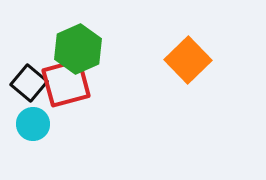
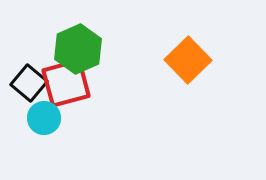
cyan circle: moved 11 px right, 6 px up
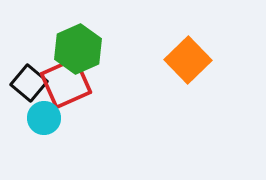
red square: rotated 9 degrees counterclockwise
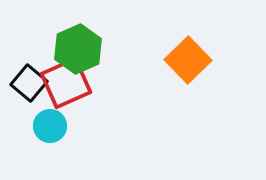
cyan circle: moved 6 px right, 8 px down
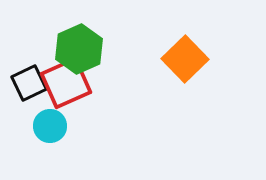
green hexagon: moved 1 px right
orange square: moved 3 px left, 1 px up
black square: rotated 24 degrees clockwise
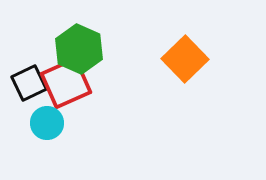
green hexagon: rotated 12 degrees counterclockwise
cyan circle: moved 3 px left, 3 px up
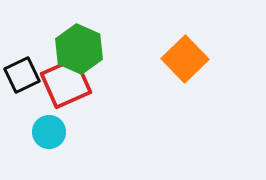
black square: moved 7 px left, 8 px up
cyan circle: moved 2 px right, 9 px down
